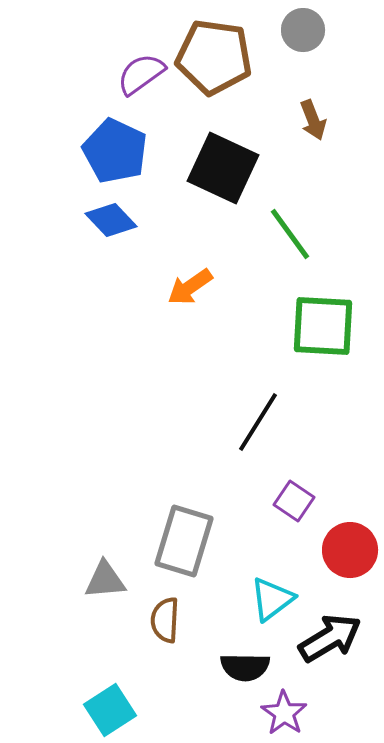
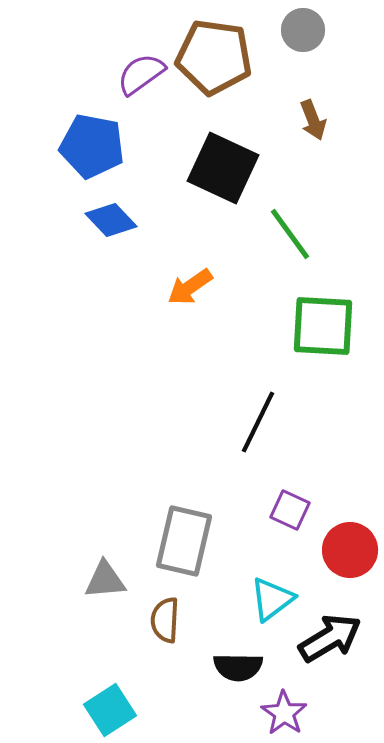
blue pentagon: moved 23 px left, 5 px up; rotated 14 degrees counterclockwise
black line: rotated 6 degrees counterclockwise
purple square: moved 4 px left, 9 px down; rotated 9 degrees counterclockwise
gray rectangle: rotated 4 degrees counterclockwise
black semicircle: moved 7 px left
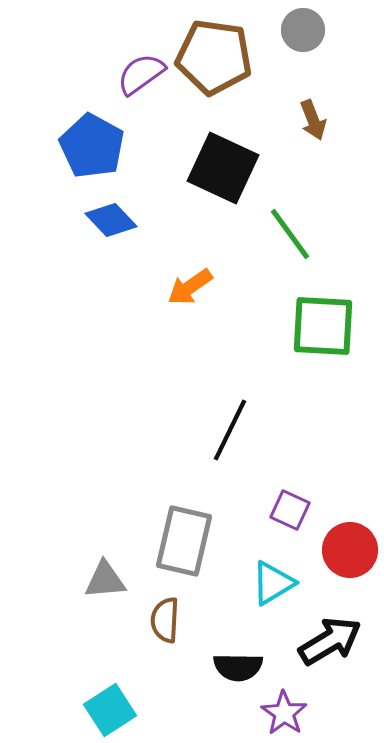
blue pentagon: rotated 18 degrees clockwise
black line: moved 28 px left, 8 px down
cyan triangle: moved 1 px right, 16 px up; rotated 6 degrees clockwise
black arrow: moved 3 px down
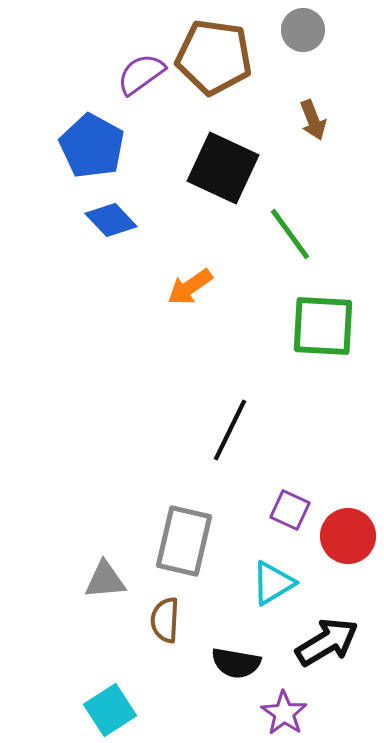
red circle: moved 2 px left, 14 px up
black arrow: moved 3 px left, 1 px down
black semicircle: moved 2 px left, 4 px up; rotated 9 degrees clockwise
